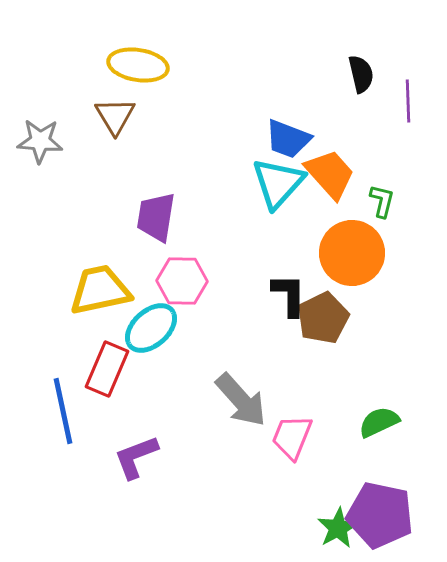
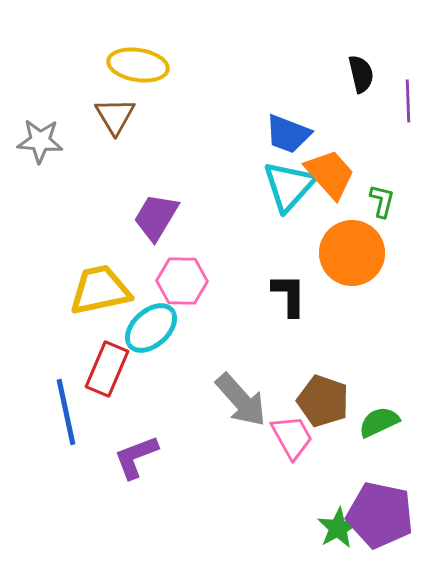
blue trapezoid: moved 5 px up
cyan triangle: moved 11 px right, 3 px down
purple trapezoid: rotated 22 degrees clockwise
brown pentagon: moved 83 px down; rotated 27 degrees counterclockwise
blue line: moved 3 px right, 1 px down
pink trapezoid: rotated 129 degrees clockwise
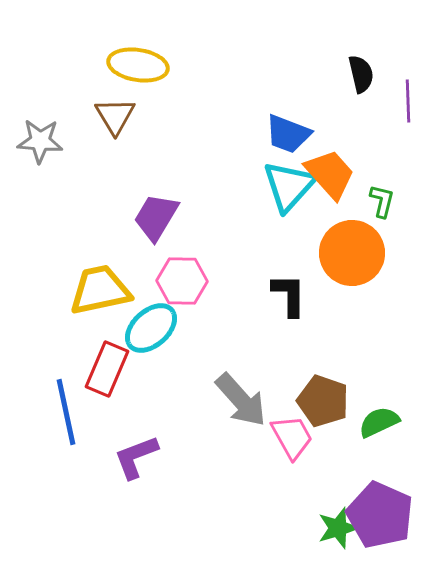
purple pentagon: rotated 12 degrees clockwise
green star: rotated 12 degrees clockwise
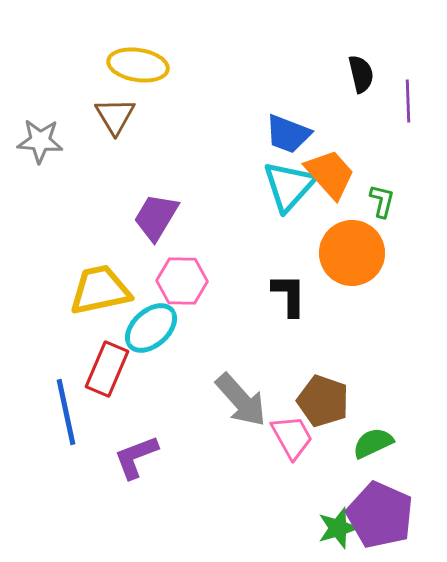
green semicircle: moved 6 px left, 21 px down
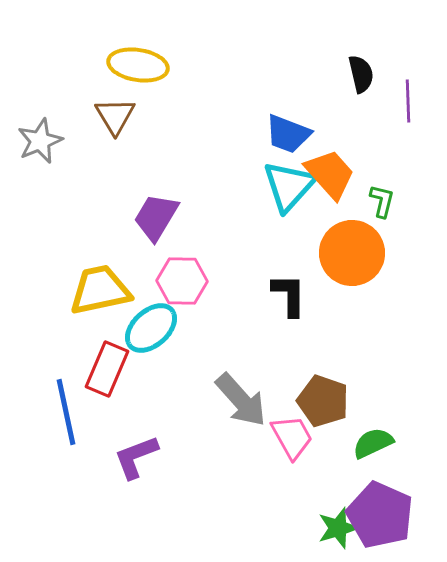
gray star: rotated 27 degrees counterclockwise
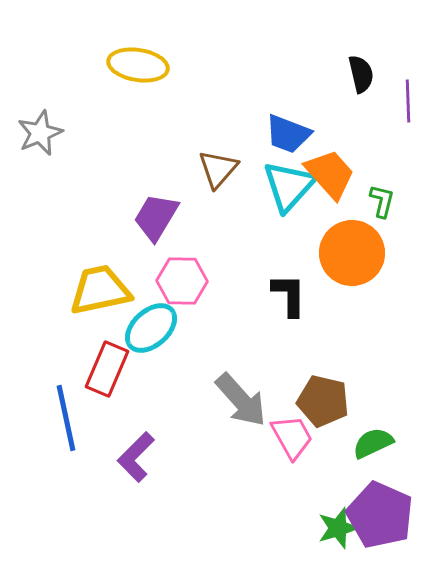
brown triangle: moved 103 px right, 53 px down; rotated 12 degrees clockwise
gray star: moved 8 px up
brown pentagon: rotated 6 degrees counterclockwise
blue line: moved 6 px down
purple L-shape: rotated 24 degrees counterclockwise
